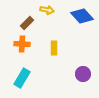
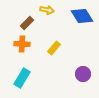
blue diamond: rotated 10 degrees clockwise
yellow rectangle: rotated 40 degrees clockwise
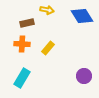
brown rectangle: rotated 32 degrees clockwise
yellow rectangle: moved 6 px left
purple circle: moved 1 px right, 2 px down
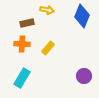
blue diamond: rotated 55 degrees clockwise
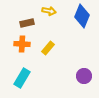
yellow arrow: moved 2 px right, 1 px down
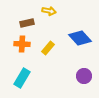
blue diamond: moved 2 px left, 22 px down; rotated 65 degrees counterclockwise
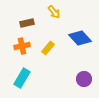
yellow arrow: moved 5 px right, 1 px down; rotated 40 degrees clockwise
orange cross: moved 2 px down; rotated 14 degrees counterclockwise
purple circle: moved 3 px down
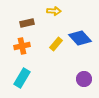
yellow arrow: moved 1 px up; rotated 48 degrees counterclockwise
yellow rectangle: moved 8 px right, 4 px up
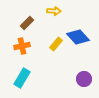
brown rectangle: rotated 32 degrees counterclockwise
blue diamond: moved 2 px left, 1 px up
